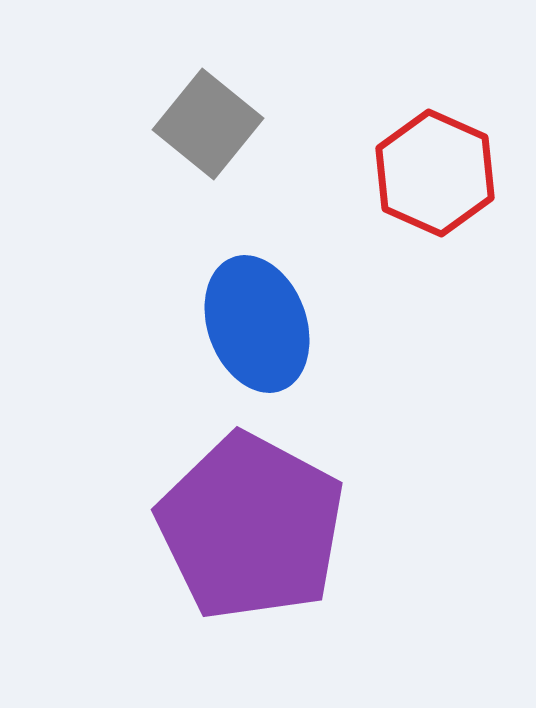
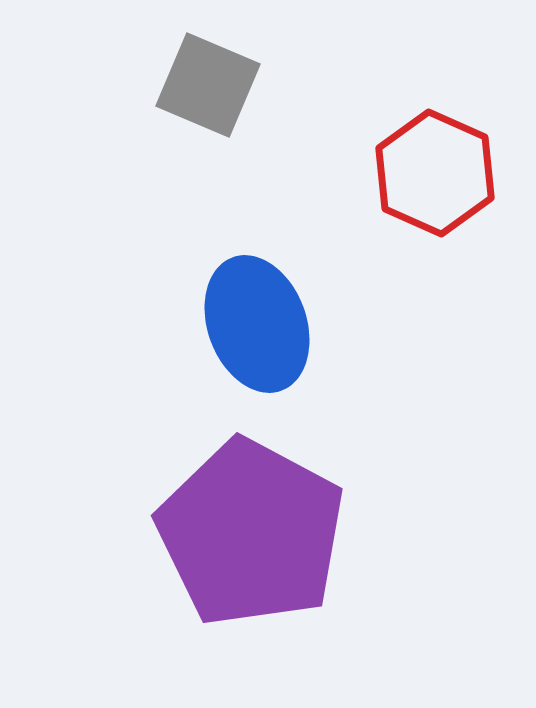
gray square: moved 39 px up; rotated 16 degrees counterclockwise
purple pentagon: moved 6 px down
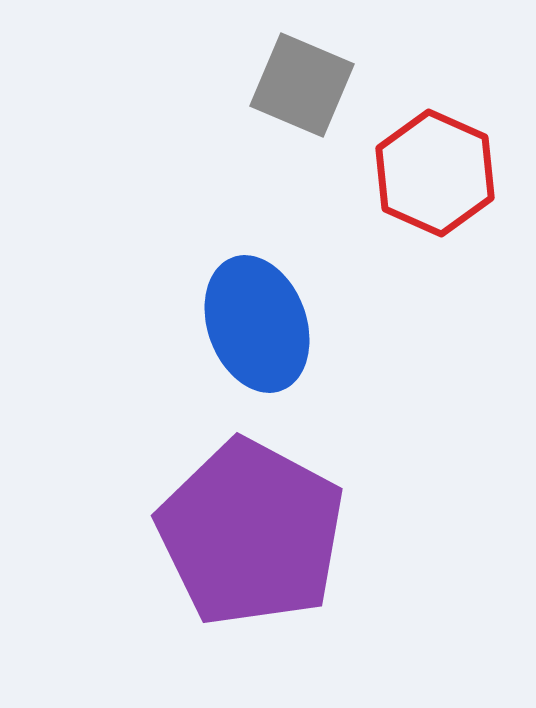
gray square: moved 94 px right
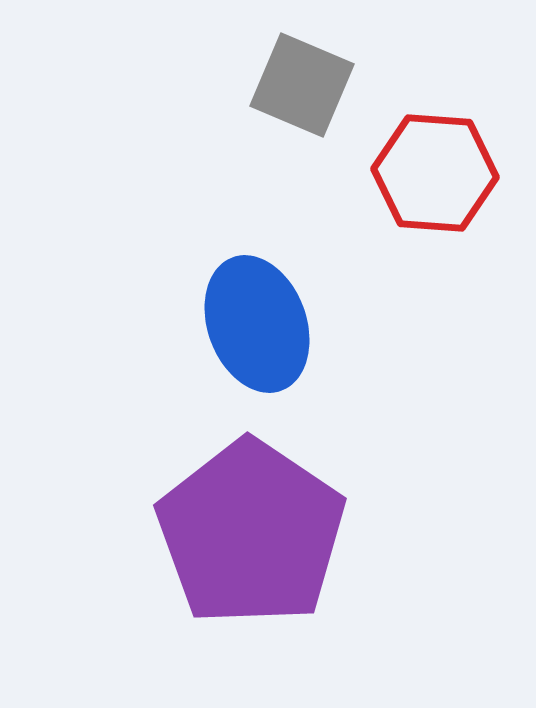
red hexagon: rotated 20 degrees counterclockwise
purple pentagon: rotated 6 degrees clockwise
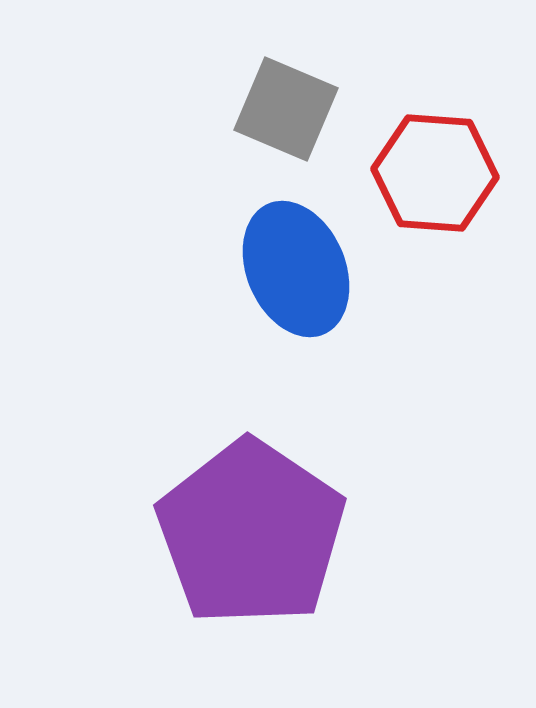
gray square: moved 16 px left, 24 px down
blue ellipse: moved 39 px right, 55 px up; rotated 3 degrees counterclockwise
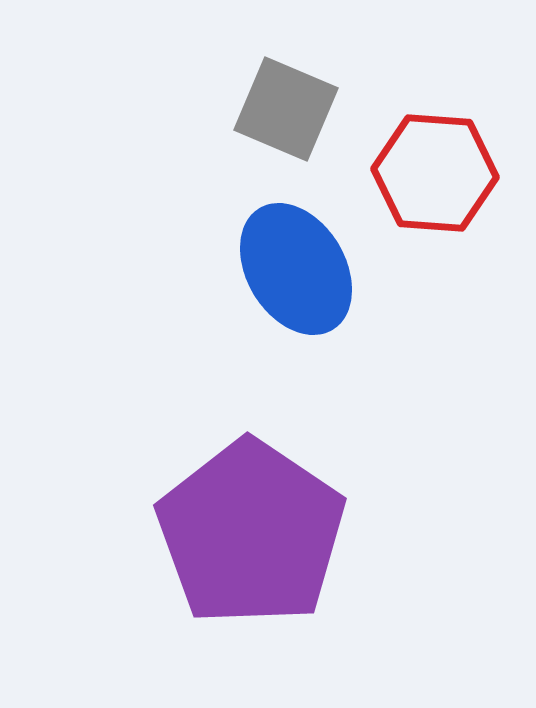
blue ellipse: rotated 8 degrees counterclockwise
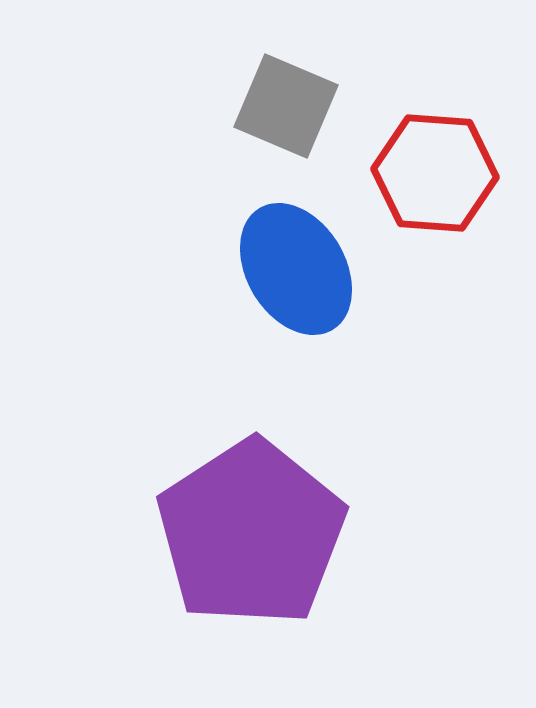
gray square: moved 3 px up
purple pentagon: rotated 5 degrees clockwise
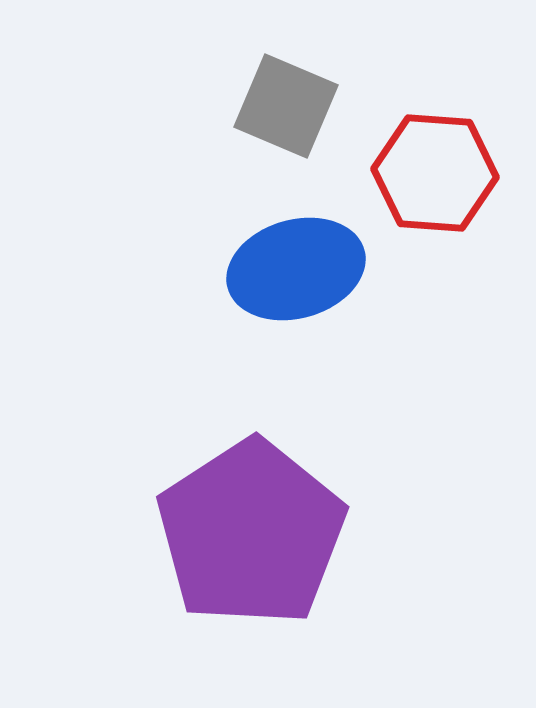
blue ellipse: rotated 75 degrees counterclockwise
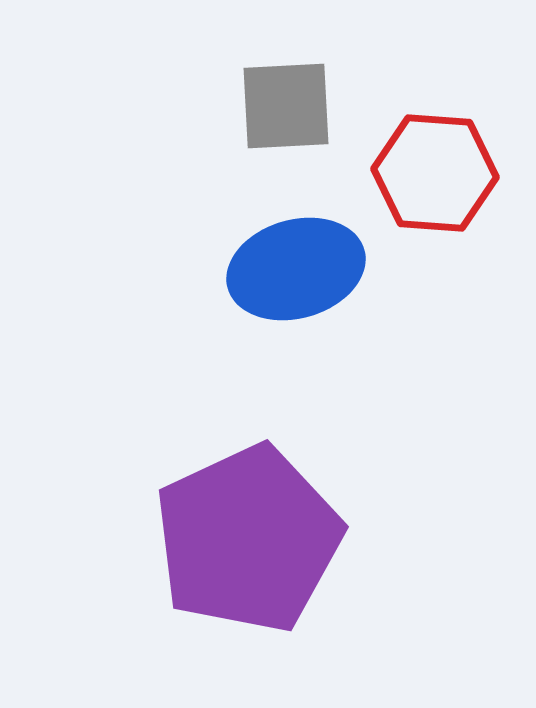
gray square: rotated 26 degrees counterclockwise
purple pentagon: moved 3 px left, 6 px down; rotated 8 degrees clockwise
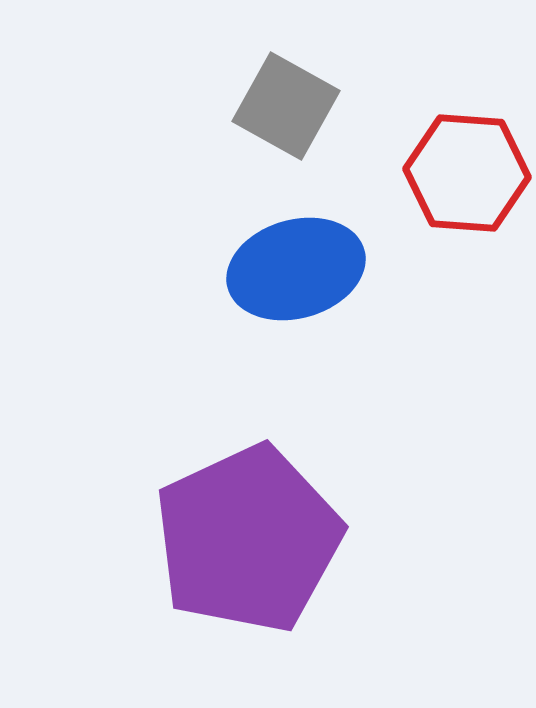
gray square: rotated 32 degrees clockwise
red hexagon: moved 32 px right
